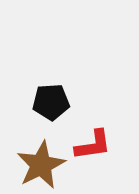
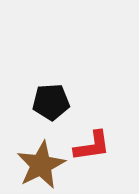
red L-shape: moved 1 px left, 1 px down
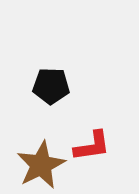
black pentagon: moved 16 px up; rotated 6 degrees clockwise
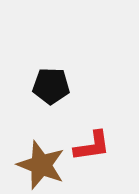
brown star: rotated 24 degrees counterclockwise
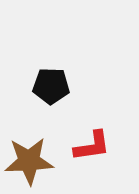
brown star: moved 12 px left, 4 px up; rotated 24 degrees counterclockwise
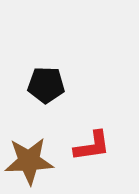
black pentagon: moved 5 px left, 1 px up
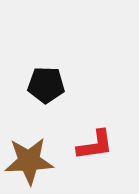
red L-shape: moved 3 px right, 1 px up
